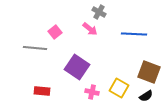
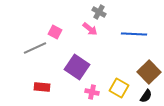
pink square: rotated 24 degrees counterclockwise
gray line: rotated 30 degrees counterclockwise
brown square: rotated 25 degrees clockwise
red rectangle: moved 4 px up
black semicircle: rotated 24 degrees counterclockwise
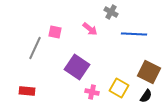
gray cross: moved 12 px right
pink square: rotated 16 degrees counterclockwise
gray line: rotated 40 degrees counterclockwise
brown square: rotated 20 degrees counterclockwise
red rectangle: moved 15 px left, 4 px down
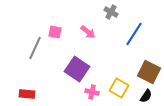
pink arrow: moved 2 px left, 3 px down
blue line: rotated 60 degrees counterclockwise
purple square: moved 2 px down
red rectangle: moved 3 px down
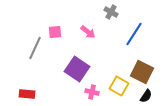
pink square: rotated 16 degrees counterclockwise
brown square: moved 7 px left
yellow square: moved 2 px up
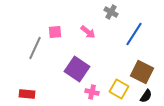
yellow square: moved 3 px down
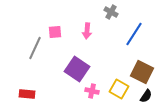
pink arrow: moved 1 px left, 1 px up; rotated 56 degrees clockwise
pink cross: moved 1 px up
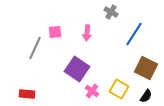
pink arrow: moved 2 px down
brown square: moved 4 px right, 4 px up
pink cross: rotated 24 degrees clockwise
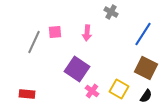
blue line: moved 9 px right
gray line: moved 1 px left, 6 px up
